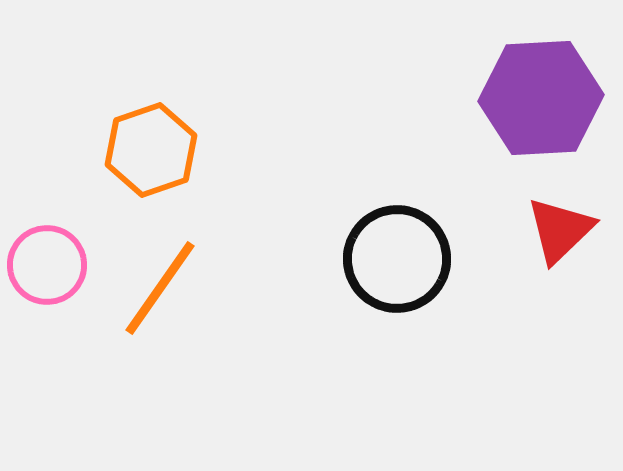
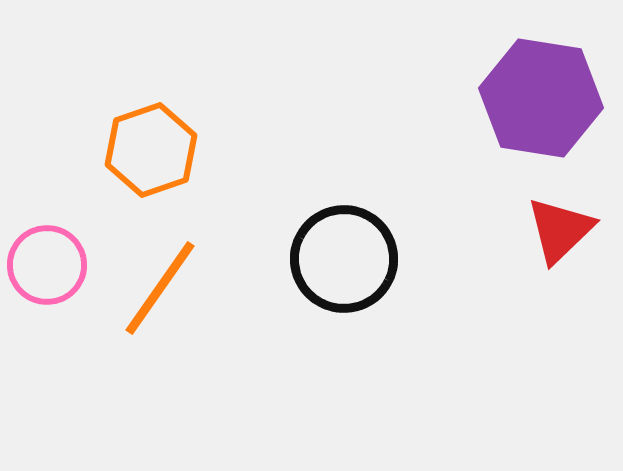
purple hexagon: rotated 12 degrees clockwise
black circle: moved 53 px left
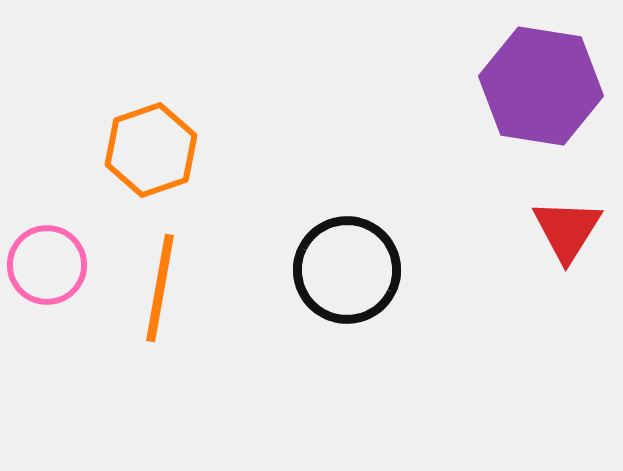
purple hexagon: moved 12 px up
red triangle: moved 7 px right; rotated 14 degrees counterclockwise
black circle: moved 3 px right, 11 px down
orange line: rotated 25 degrees counterclockwise
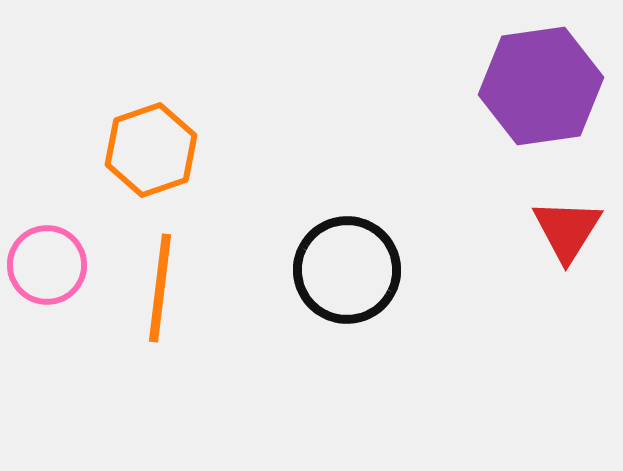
purple hexagon: rotated 17 degrees counterclockwise
orange line: rotated 3 degrees counterclockwise
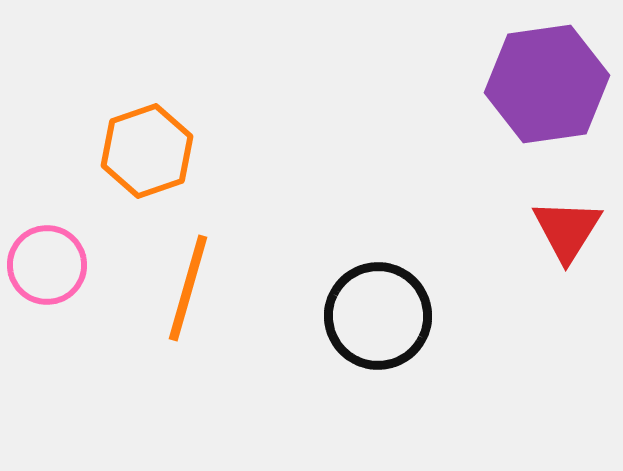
purple hexagon: moved 6 px right, 2 px up
orange hexagon: moved 4 px left, 1 px down
black circle: moved 31 px right, 46 px down
orange line: moved 28 px right; rotated 9 degrees clockwise
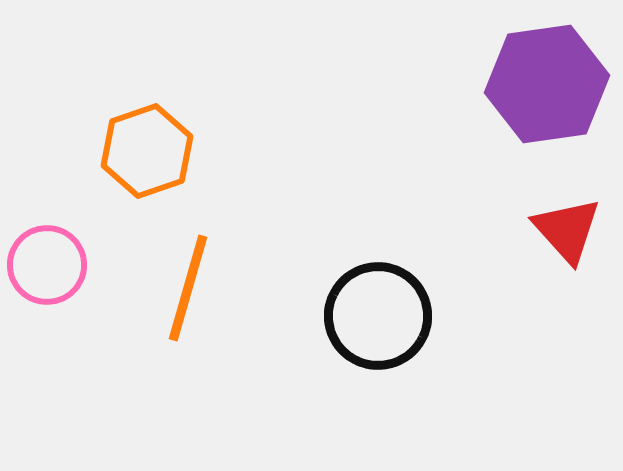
red triangle: rotated 14 degrees counterclockwise
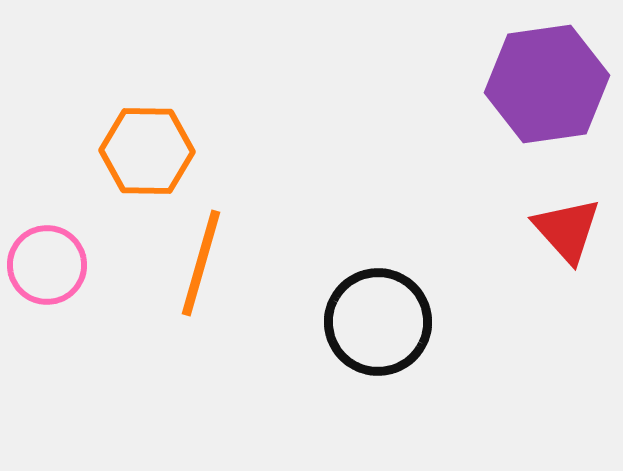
orange hexagon: rotated 20 degrees clockwise
orange line: moved 13 px right, 25 px up
black circle: moved 6 px down
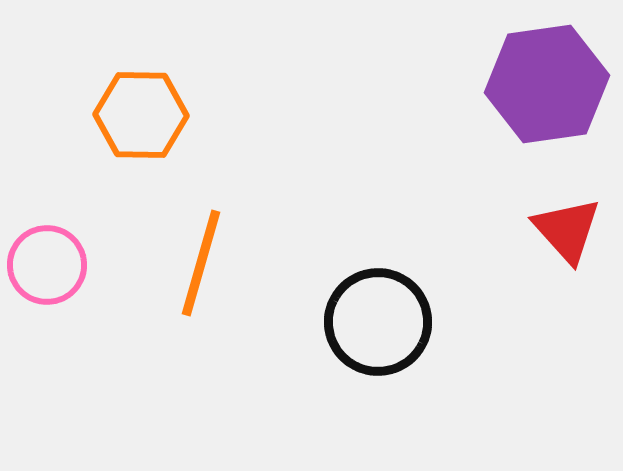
orange hexagon: moved 6 px left, 36 px up
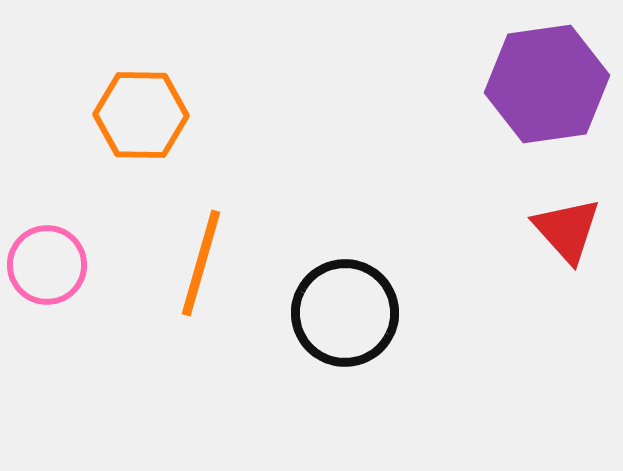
black circle: moved 33 px left, 9 px up
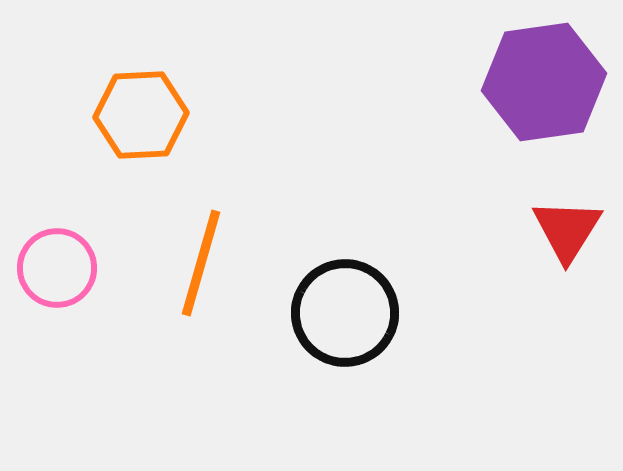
purple hexagon: moved 3 px left, 2 px up
orange hexagon: rotated 4 degrees counterclockwise
red triangle: rotated 14 degrees clockwise
pink circle: moved 10 px right, 3 px down
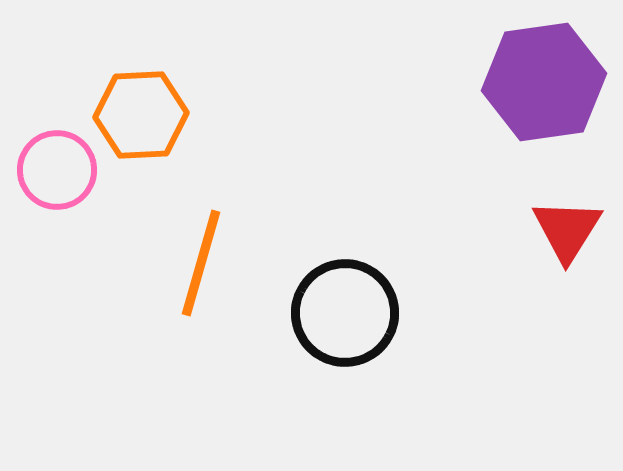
pink circle: moved 98 px up
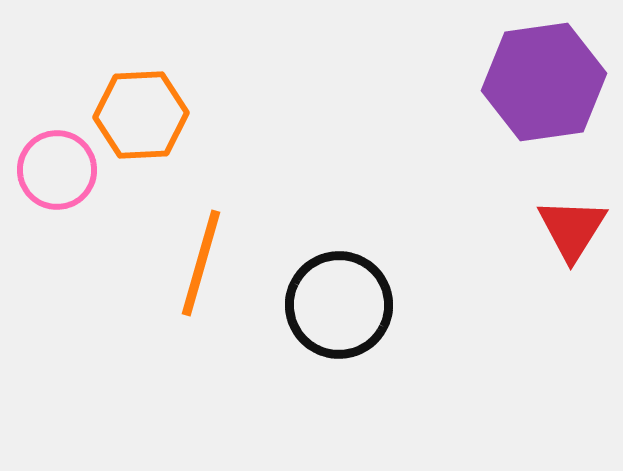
red triangle: moved 5 px right, 1 px up
black circle: moved 6 px left, 8 px up
